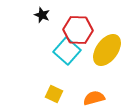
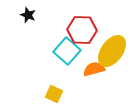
black star: moved 14 px left
red hexagon: moved 4 px right
yellow ellipse: moved 5 px right, 1 px down
orange semicircle: moved 29 px up
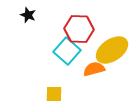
red hexagon: moved 3 px left, 1 px up
yellow ellipse: moved 1 px up; rotated 20 degrees clockwise
yellow square: rotated 24 degrees counterclockwise
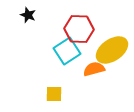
cyan square: rotated 16 degrees clockwise
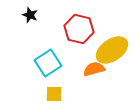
black star: moved 2 px right
red hexagon: rotated 12 degrees clockwise
cyan square: moved 19 px left, 12 px down
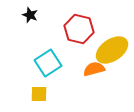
yellow square: moved 15 px left
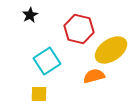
black star: rotated 21 degrees clockwise
yellow ellipse: moved 1 px left
cyan square: moved 1 px left, 2 px up
orange semicircle: moved 7 px down
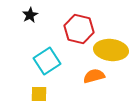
yellow ellipse: rotated 40 degrees clockwise
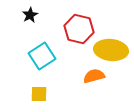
cyan square: moved 5 px left, 5 px up
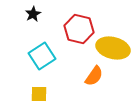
black star: moved 3 px right, 1 px up
yellow ellipse: moved 2 px right, 2 px up; rotated 8 degrees clockwise
orange semicircle: rotated 140 degrees clockwise
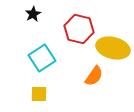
cyan square: moved 2 px down
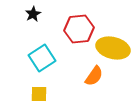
red hexagon: rotated 20 degrees counterclockwise
